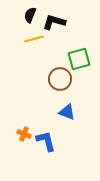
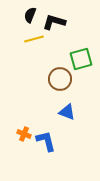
green square: moved 2 px right
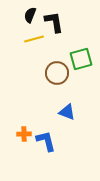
black L-shape: rotated 65 degrees clockwise
brown circle: moved 3 px left, 6 px up
orange cross: rotated 24 degrees counterclockwise
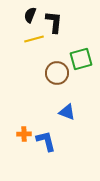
black L-shape: rotated 15 degrees clockwise
